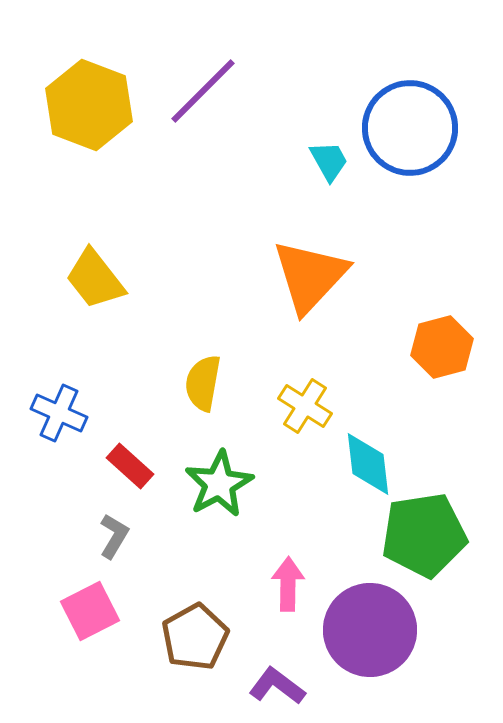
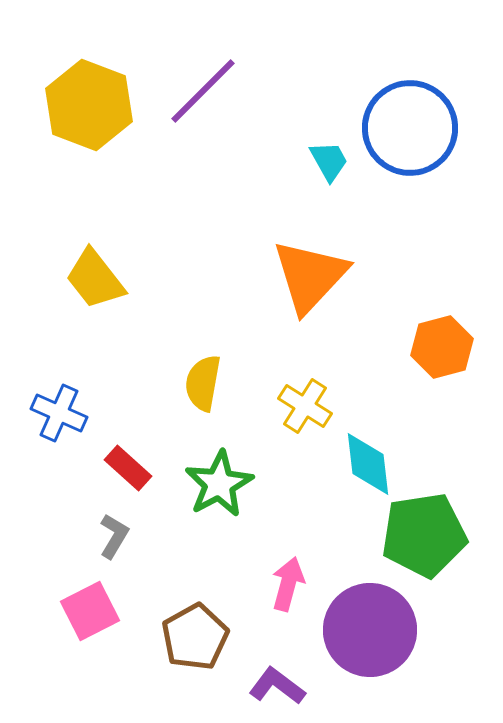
red rectangle: moved 2 px left, 2 px down
pink arrow: rotated 14 degrees clockwise
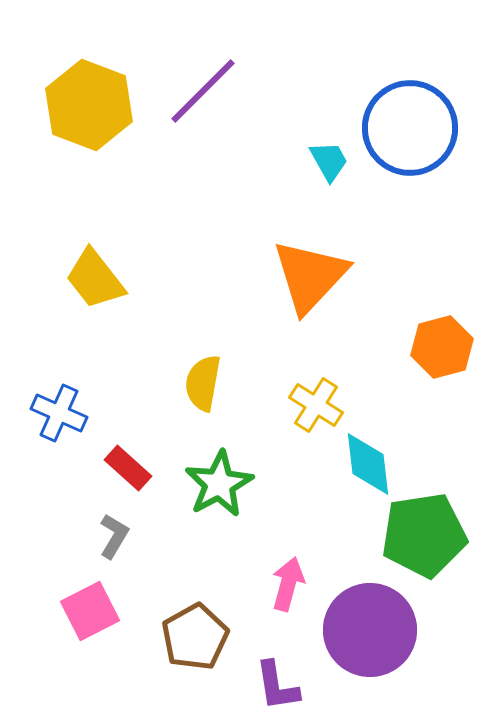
yellow cross: moved 11 px right, 1 px up
purple L-shape: rotated 136 degrees counterclockwise
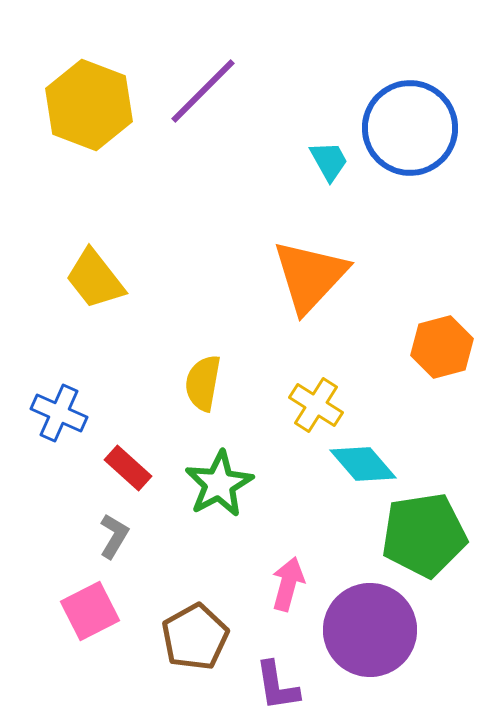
cyan diamond: moved 5 px left; rotated 34 degrees counterclockwise
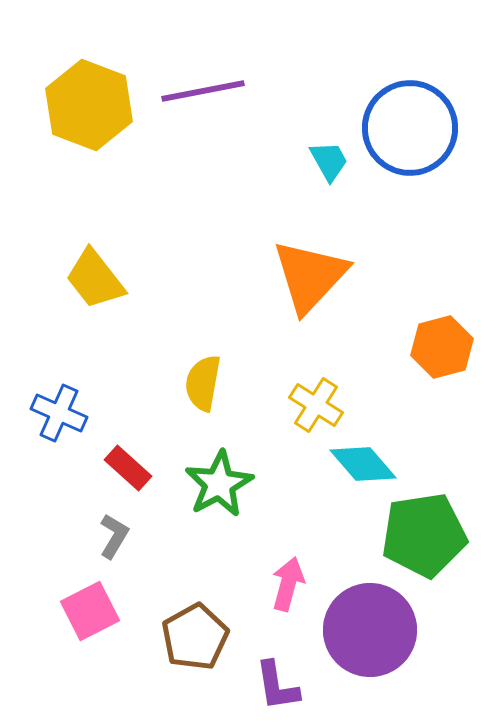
purple line: rotated 34 degrees clockwise
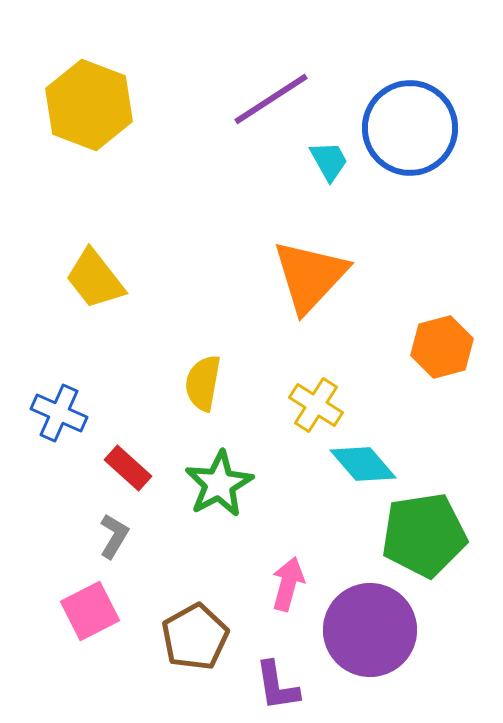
purple line: moved 68 px right, 8 px down; rotated 22 degrees counterclockwise
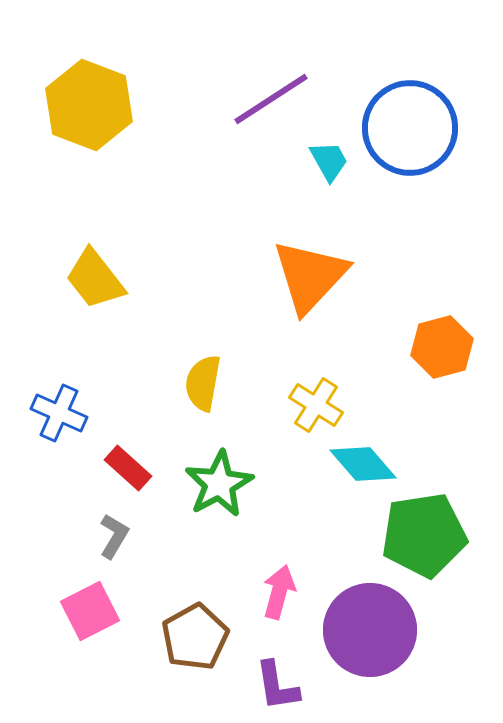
pink arrow: moved 9 px left, 8 px down
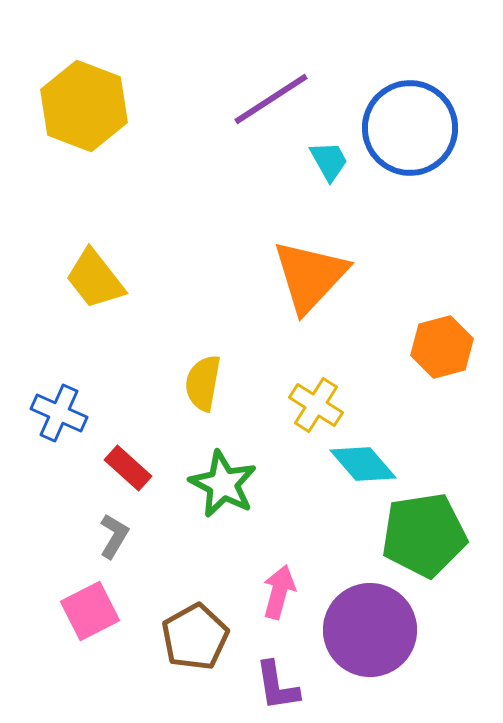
yellow hexagon: moved 5 px left, 1 px down
green star: moved 4 px right; rotated 16 degrees counterclockwise
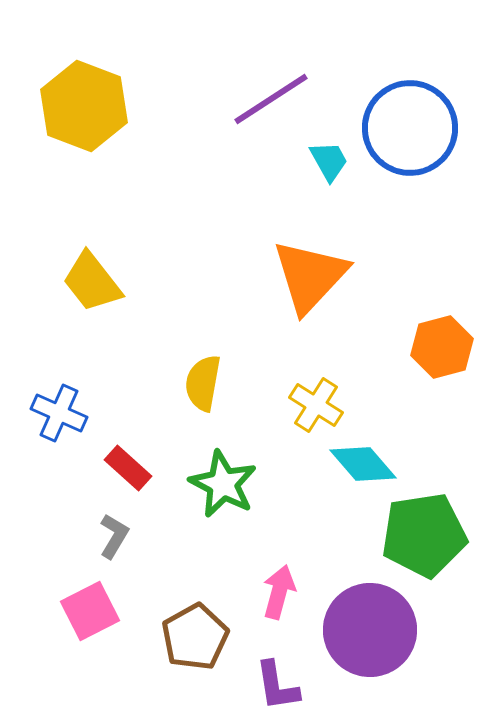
yellow trapezoid: moved 3 px left, 3 px down
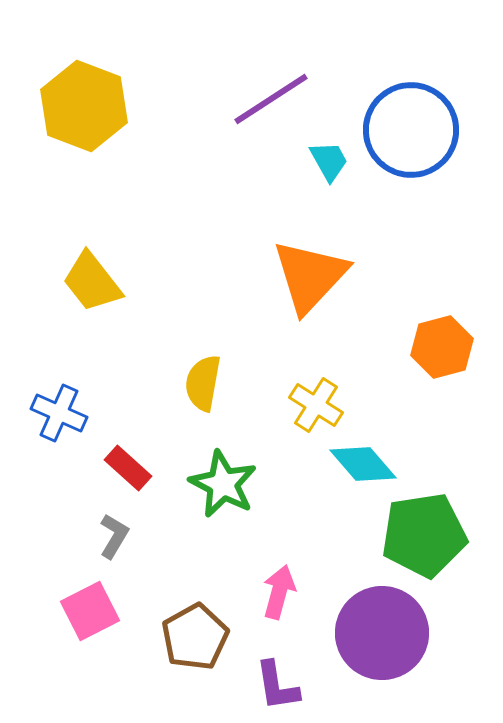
blue circle: moved 1 px right, 2 px down
purple circle: moved 12 px right, 3 px down
